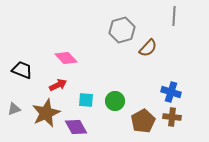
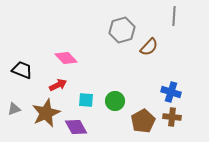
brown semicircle: moved 1 px right, 1 px up
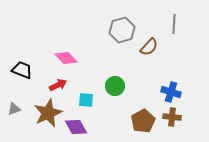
gray line: moved 8 px down
green circle: moved 15 px up
brown star: moved 2 px right
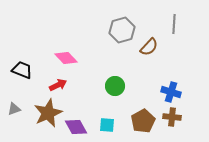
cyan square: moved 21 px right, 25 px down
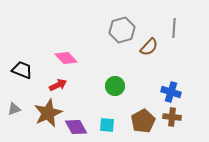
gray line: moved 4 px down
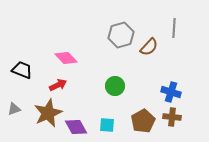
gray hexagon: moved 1 px left, 5 px down
